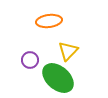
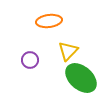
green ellipse: moved 23 px right
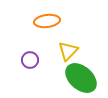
orange ellipse: moved 2 px left
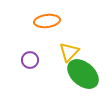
yellow triangle: moved 1 px right, 1 px down
green ellipse: moved 2 px right, 4 px up
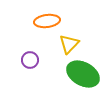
yellow triangle: moved 8 px up
green ellipse: rotated 12 degrees counterclockwise
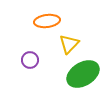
green ellipse: rotated 60 degrees counterclockwise
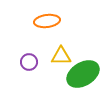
yellow triangle: moved 8 px left, 12 px down; rotated 45 degrees clockwise
purple circle: moved 1 px left, 2 px down
